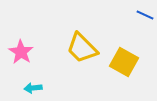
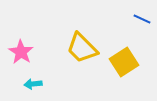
blue line: moved 3 px left, 4 px down
yellow square: rotated 28 degrees clockwise
cyan arrow: moved 4 px up
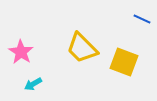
yellow square: rotated 36 degrees counterclockwise
cyan arrow: rotated 24 degrees counterclockwise
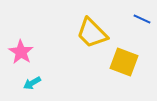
yellow trapezoid: moved 10 px right, 15 px up
cyan arrow: moved 1 px left, 1 px up
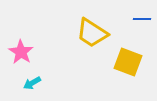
blue line: rotated 24 degrees counterclockwise
yellow trapezoid: rotated 12 degrees counterclockwise
yellow square: moved 4 px right
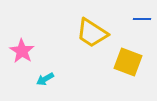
pink star: moved 1 px right, 1 px up
cyan arrow: moved 13 px right, 4 px up
